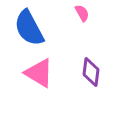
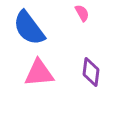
blue semicircle: rotated 9 degrees counterclockwise
pink triangle: rotated 36 degrees counterclockwise
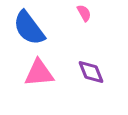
pink semicircle: moved 2 px right
purple diamond: rotated 28 degrees counterclockwise
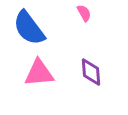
purple diamond: rotated 16 degrees clockwise
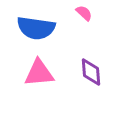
pink semicircle: rotated 18 degrees counterclockwise
blue semicircle: moved 7 px right; rotated 45 degrees counterclockwise
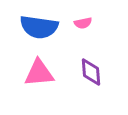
pink semicircle: moved 1 px left, 10 px down; rotated 126 degrees clockwise
blue semicircle: moved 3 px right, 1 px up
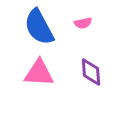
blue semicircle: rotated 54 degrees clockwise
pink triangle: rotated 8 degrees clockwise
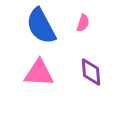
pink semicircle: rotated 60 degrees counterclockwise
blue semicircle: moved 2 px right, 1 px up
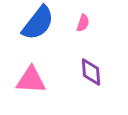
blue semicircle: moved 3 px left, 3 px up; rotated 114 degrees counterclockwise
pink triangle: moved 8 px left, 7 px down
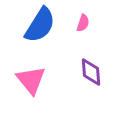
blue semicircle: moved 2 px right, 2 px down; rotated 6 degrees counterclockwise
pink triangle: rotated 48 degrees clockwise
